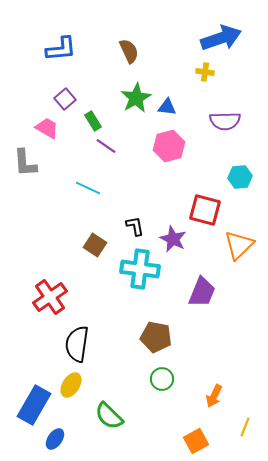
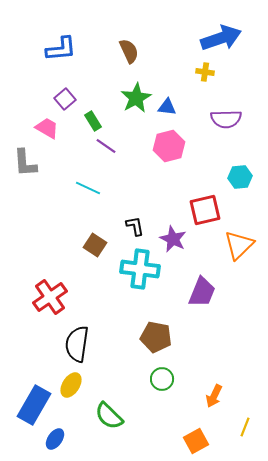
purple semicircle: moved 1 px right, 2 px up
red square: rotated 28 degrees counterclockwise
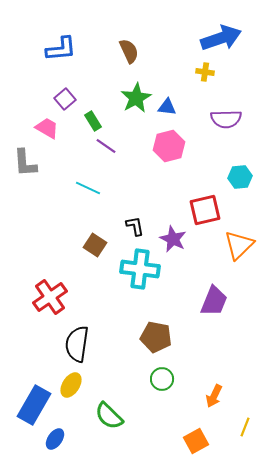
purple trapezoid: moved 12 px right, 9 px down
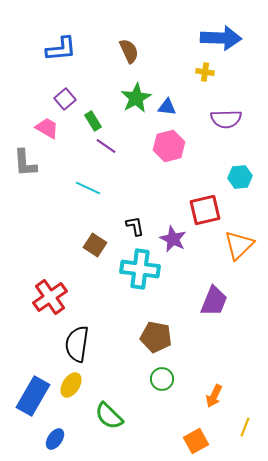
blue arrow: rotated 21 degrees clockwise
blue rectangle: moved 1 px left, 9 px up
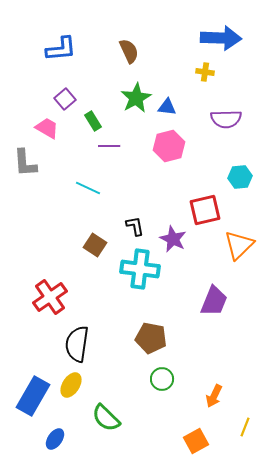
purple line: moved 3 px right; rotated 35 degrees counterclockwise
brown pentagon: moved 5 px left, 1 px down
green semicircle: moved 3 px left, 2 px down
